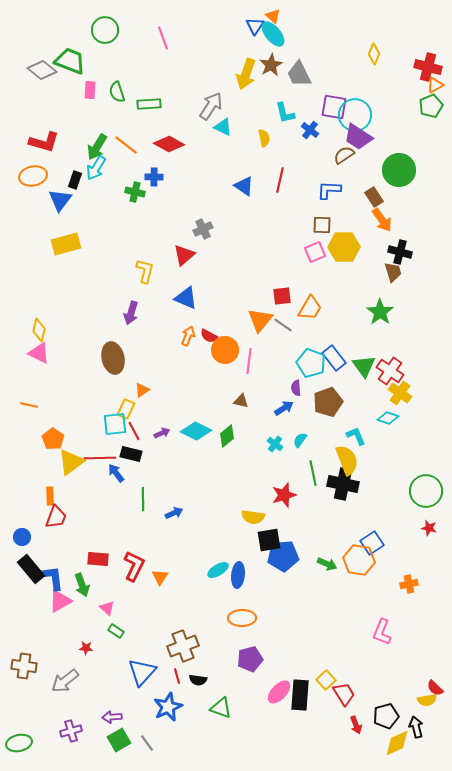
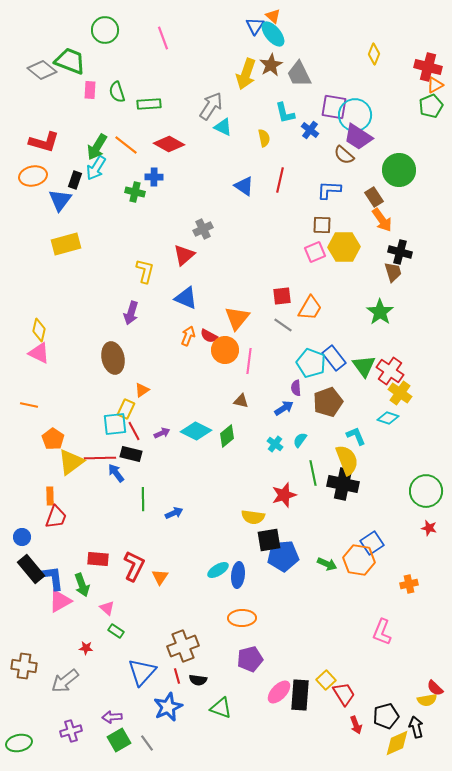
brown semicircle at (344, 155): rotated 105 degrees counterclockwise
orange triangle at (260, 320): moved 23 px left, 2 px up
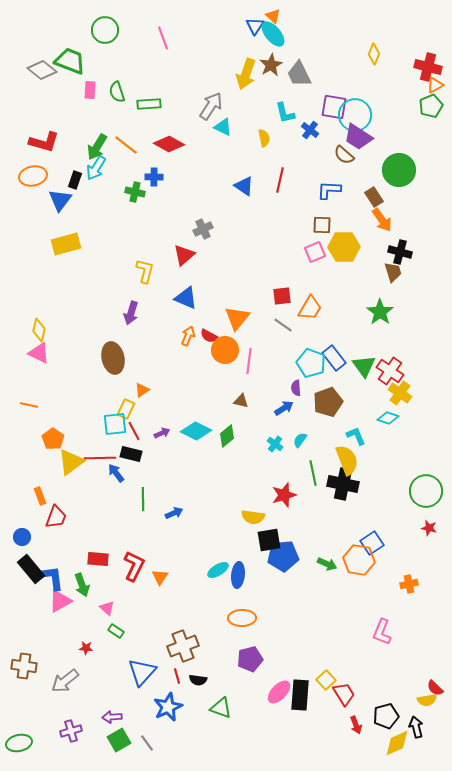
orange rectangle at (50, 496): moved 10 px left; rotated 18 degrees counterclockwise
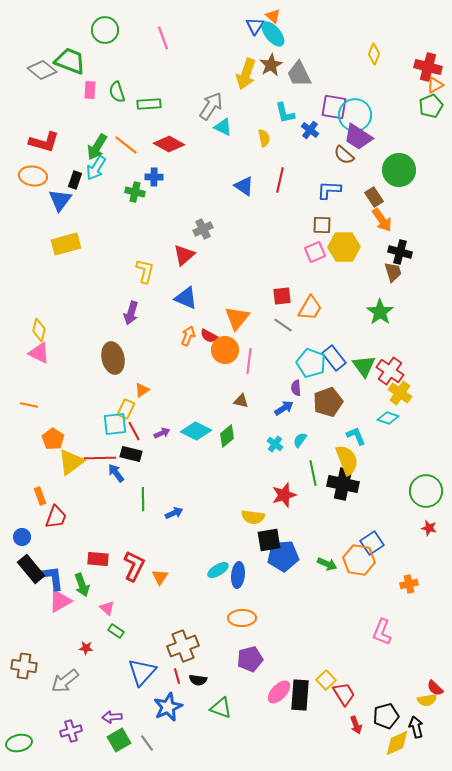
orange ellipse at (33, 176): rotated 20 degrees clockwise
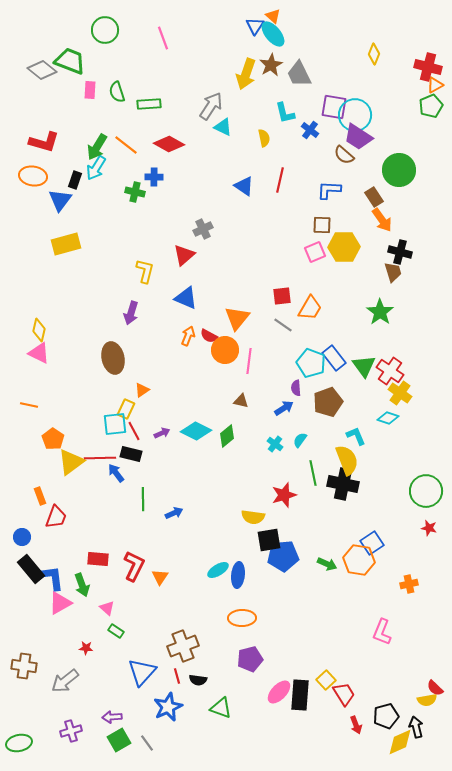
pink triangle at (60, 601): moved 2 px down
yellow diamond at (397, 743): moved 3 px right, 1 px up
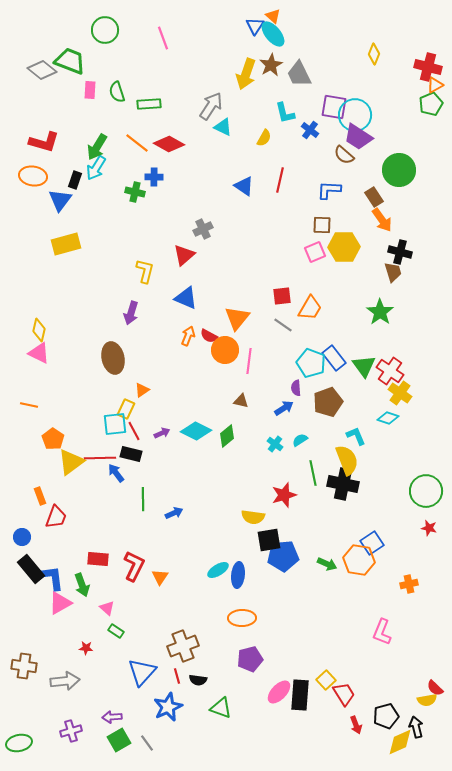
green pentagon at (431, 106): moved 2 px up
yellow semicircle at (264, 138): rotated 42 degrees clockwise
orange line at (126, 145): moved 11 px right, 2 px up
cyan semicircle at (300, 440): rotated 21 degrees clockwise
gray arrow at (65, 681): rotated 148 degrees counterclockwise
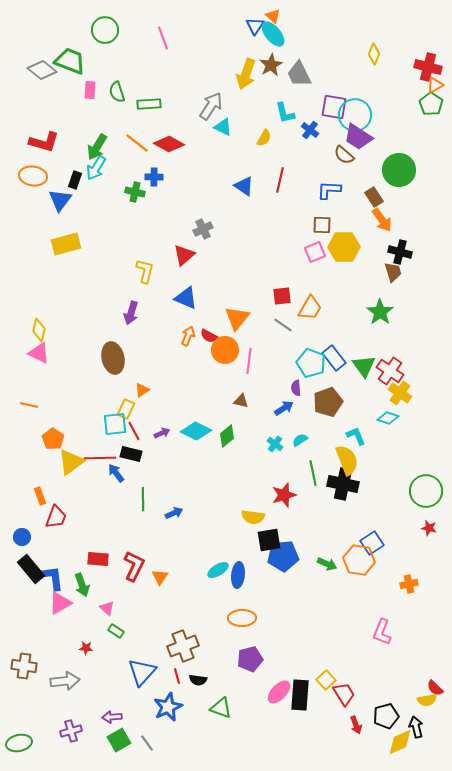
green pentagon at (431, 104): rotated 15 degrees counterclockwise
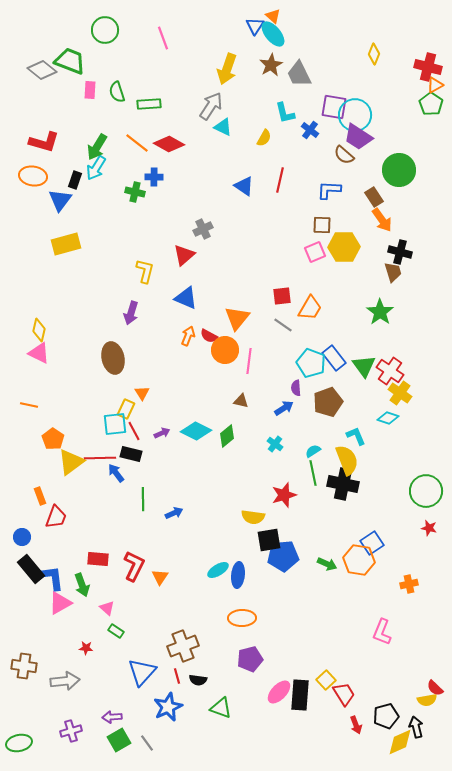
yellow arrow at (246, 74): moved 19 px left, 5 px up
orange triangle at (142, 390): moved 3 px down; rotated 28 degrees counterclockwise
cyan semicircle at (300, 440): moved 13 px right, 11 px down
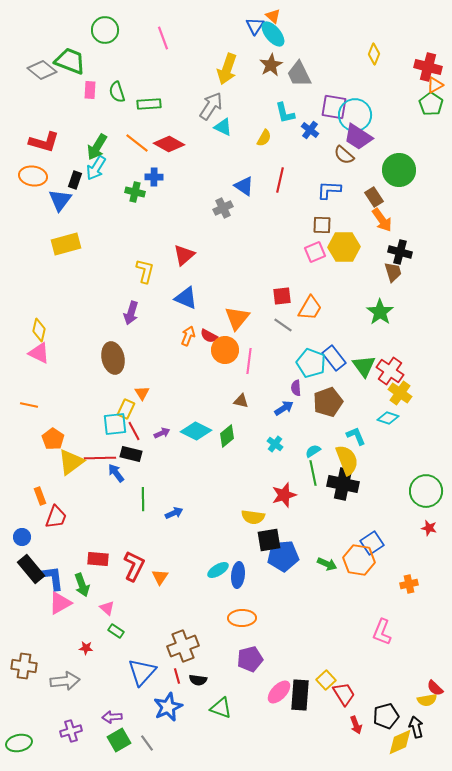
gray cross at (203, 229): moved 20 px right, 21 px up
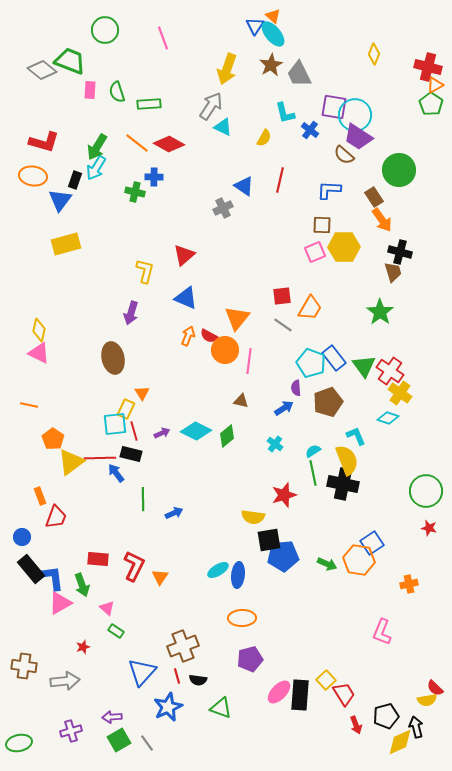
red line at (134, 431): rotated 12 degrees clockwise
red star at (86, 648): moved 3 px left, 1 px up; rotated 24 degrees counterclockwise
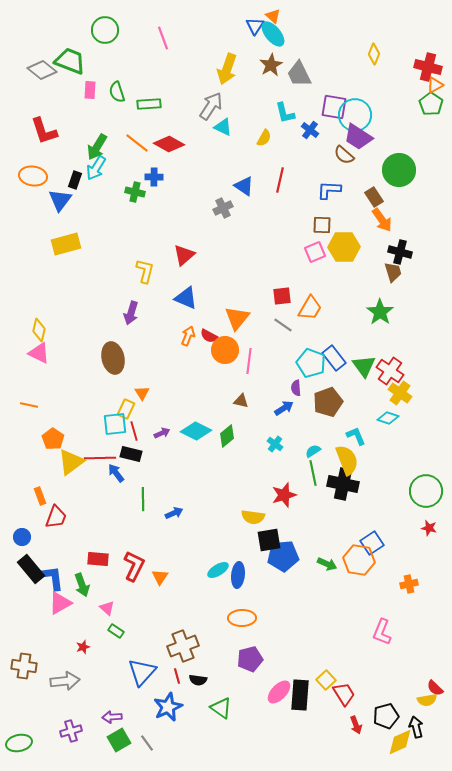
red L-shape at (44, 142): moved 11 px up; rotated 56 degrees clockwise
green triangle at (221, 708): rotated 15 degrees clockwise
